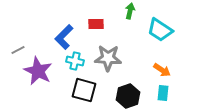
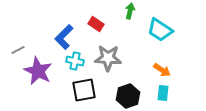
red rectangle: rotated 35 degrees clockwise
black square: rotated 25 degrees counterclockwise
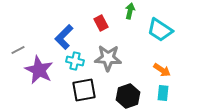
red rectangle: moved 5 px right, 1 px up; rotated 28 degrees clockwise
purple star: moved 1 px right, 1 px up
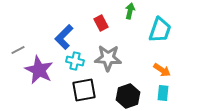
cyan trapezoid: rotated 104 degrees counterclockwise
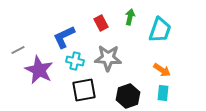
green arrow: moved 6 px down
blue L-shape: rotated 20 degrees clockwise
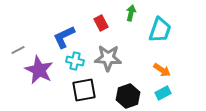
green arrow: moved 1 px right, 4 px up
cyan rectangle: rotated 56 degrees clockwise
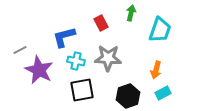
blue L-shape: rotated 10 degrees clockwise
gray line: moved 2 px right
cyan cross: moved 1 px right
orange arrow: moved 6 px left; rotated 72 degrees clockwise
black square: moved 2 px left
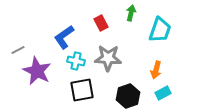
blue L-shape: rotated 20 degrees counterclockwise
gray line: moved 2 px left
purple star: moved 2 px left, 1 px down
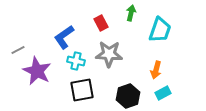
gray star: moved 1 px right, 4 px up
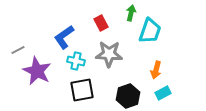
cyan trapezoid: moved 10 px left, 1 px down
